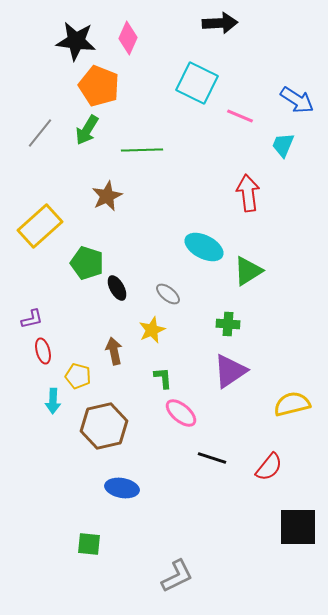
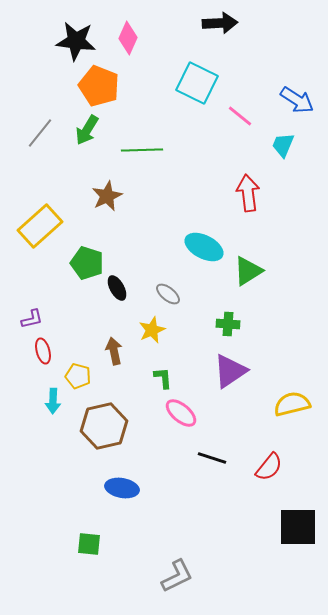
pink line: rotated 16 degrees clockwise
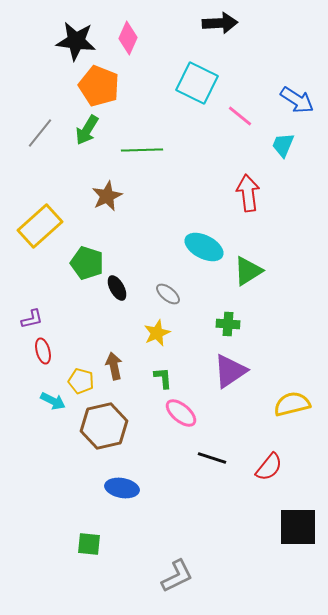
yellow star: moved 5 px right, 3 px down
brown arrow: moved 15 px down
yellow pentagon: moved 3 px right, 5 px down
cyan arrow: rotated 65 degrees counterclockwise
